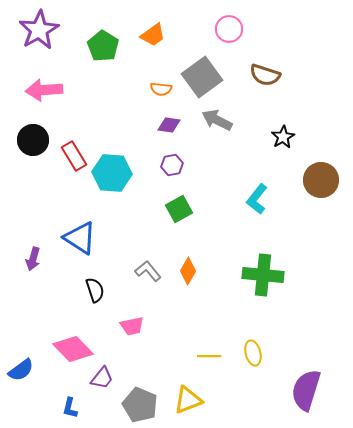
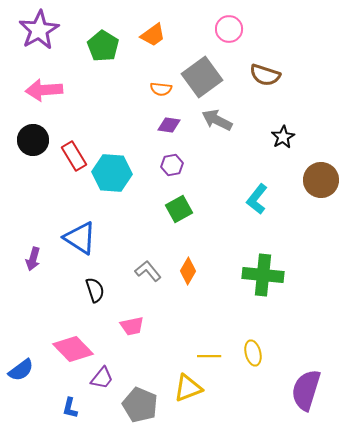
yellow triangle: moved 12 px up
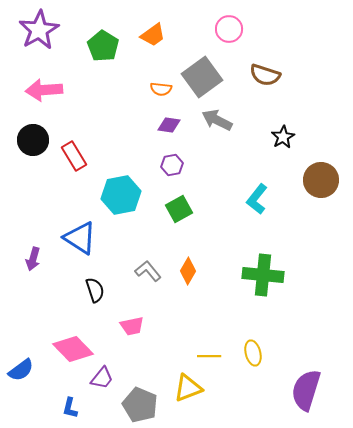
cyan hexagon: moved 9 px right, 22 px down; rotated 15 degrees counterclockwise
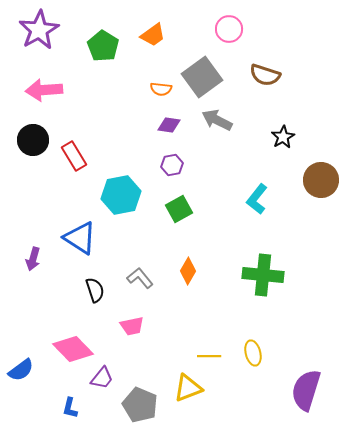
gray L-shape: moved 8 px left, 7 px down
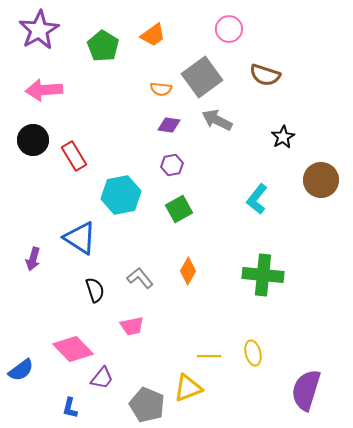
gray pentagon: moved 7 px right
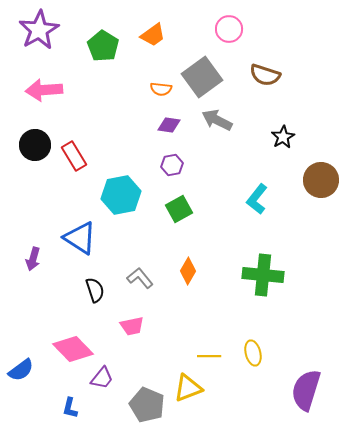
black circle: moved 2 px right, 5 px down
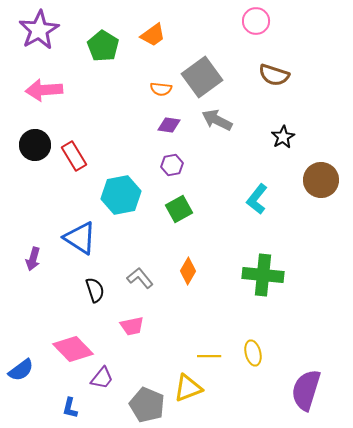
pink circle: moved 27 px right, 8 px up
brown semicircle: moved 9 px right
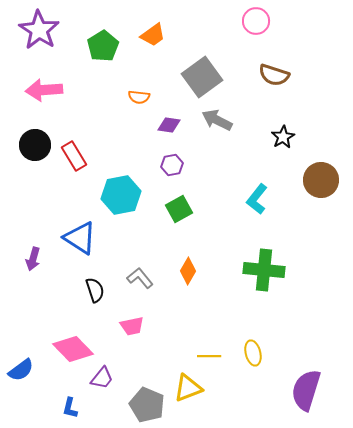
purple star: rotated 9 degrees counterclockwise
green pentagon: rotated 8 degrees clockwise
orange semicircle: moved 22 px left, 8 px down
green cross: moved 1 px right, 5 px up
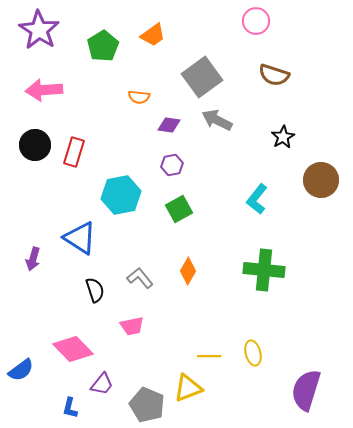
red rectangle: moved 4 px up; rotated 48 degrees clockwise
purple trapezoid: moved 6 px down
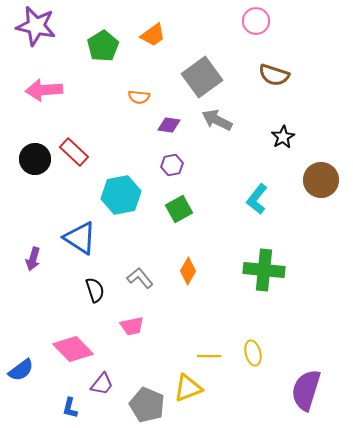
purple star: moved 3 px left, 4 px up; rotated 21 degrees counterclockwise
black circle: moved 14 px down
red rectangle: rotated 64 degrees counterclockwise
